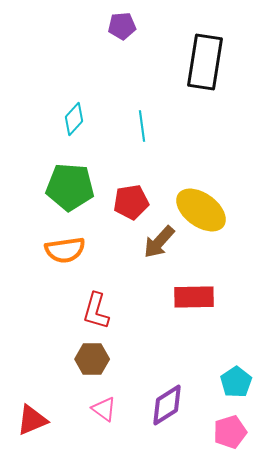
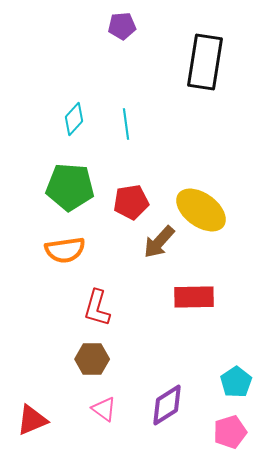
cyan line: moved 16 px left, 2 px up
red L-shape: moved 1 px right, 3 px up
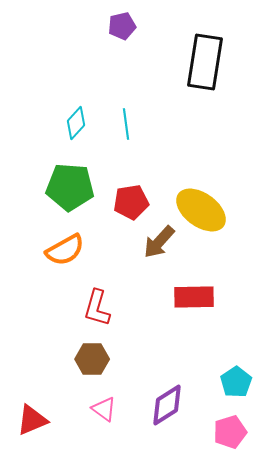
purple pentagon: rotated 8 degrees counterclockwise
cyan diamond: moved 2 px right, 4 px down
orange semicircle: rotated 21 degrees counterclockwise
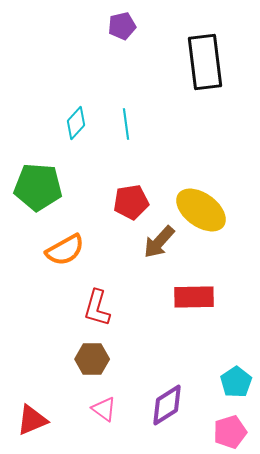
black rectangle: rotated 16 degrees counterclockwise
green pentagon: moved 32 px left
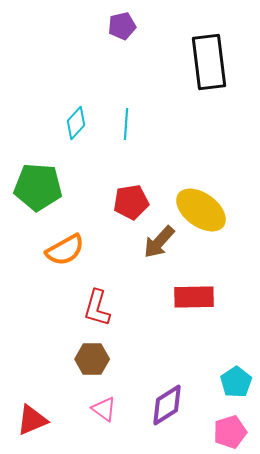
black rectangle: moved 4 px right
cyan line: rotated 12 degrees clockwise
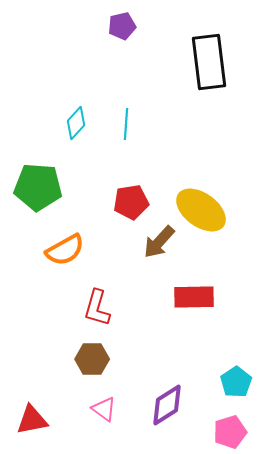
red triangle: rotated 12 degrees clockwise
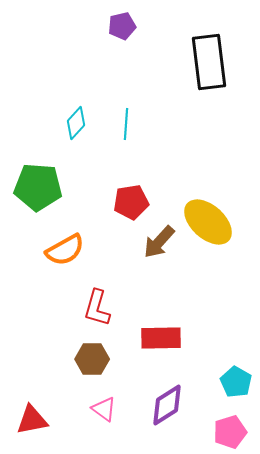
yellow ellipse: moved 7 px right, 12 px down; rotated 6 degrees clockwise
red rectangle: moved 33 px left, 41 px down
cyan pentagon: rotated 8 degrees counterclockwise
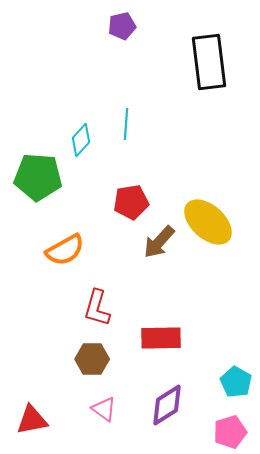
cyan diamond: moved 5 px right, 17 px down
green pentagon: moved 10 px up
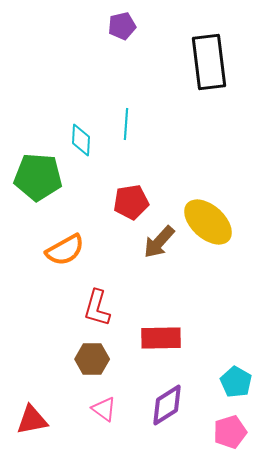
cyan diamond: rotated 40 degrees counterclockwise
